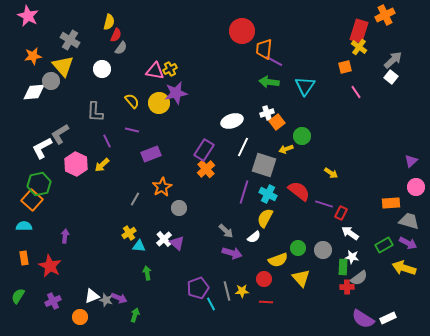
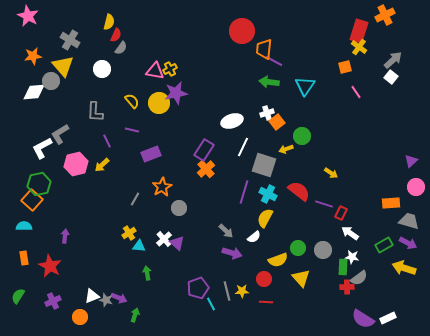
pink hexagon at (76, 164): rotated 20 degrees clockwise
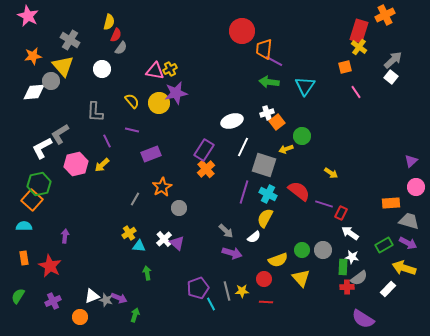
green circle at (298, 248): moved 4 px right, 2 px down
white rectangle at (388, 318): moved 29 px up; rotated 21 degrees counterclockwise
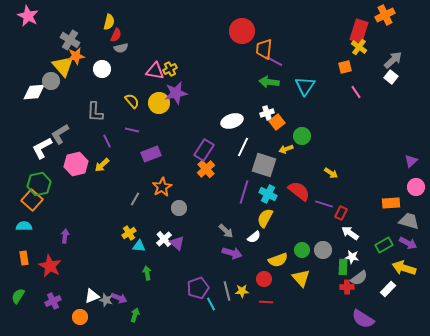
gray semicircle at (121, 48): rotated 40 degrees clockwise
orange star at (33, 56): moved 43 px right
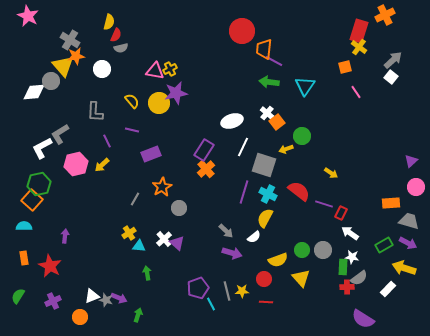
white cross at (267, 113): rotated 32 degrees counterclockwise
green arrow at (135, 315): moved 3 px right
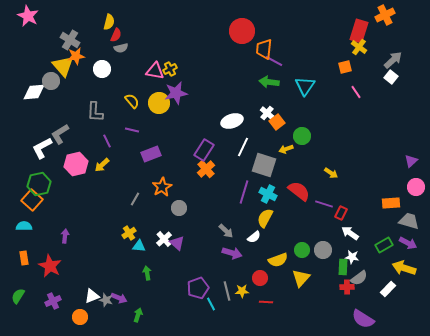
yellow triangle at (301, 278): rotated 24 degrees clockwise
red circle at (264, 279): moved 4 px left, 1 px up
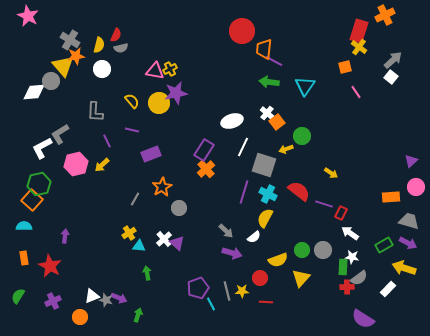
yellow semicircle at (109, 22): moved 10 px left, 23 px down
orange rectangle at (391, 203): moved 6 px up
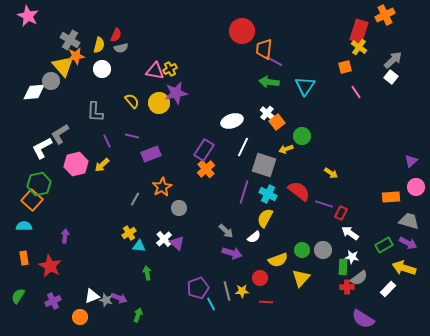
purple line at (132, 130): moved 6 px down
